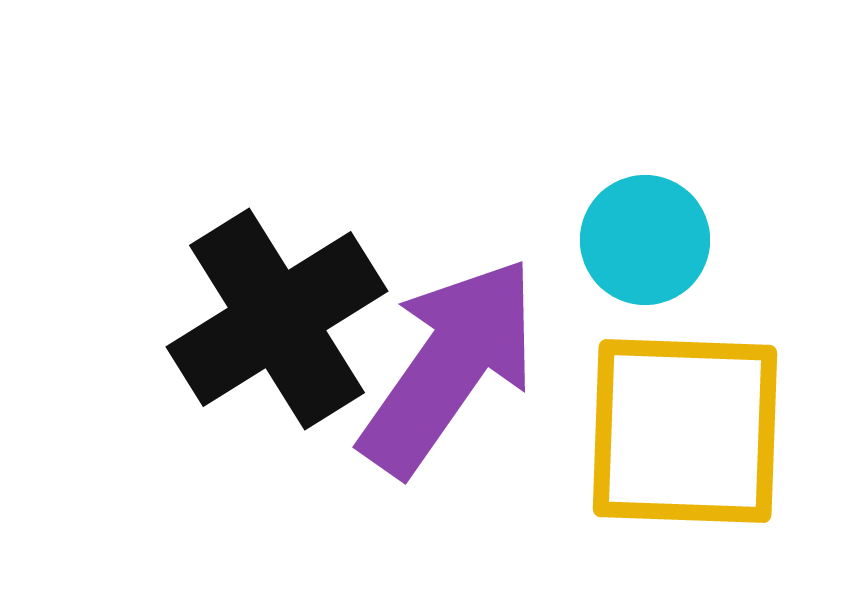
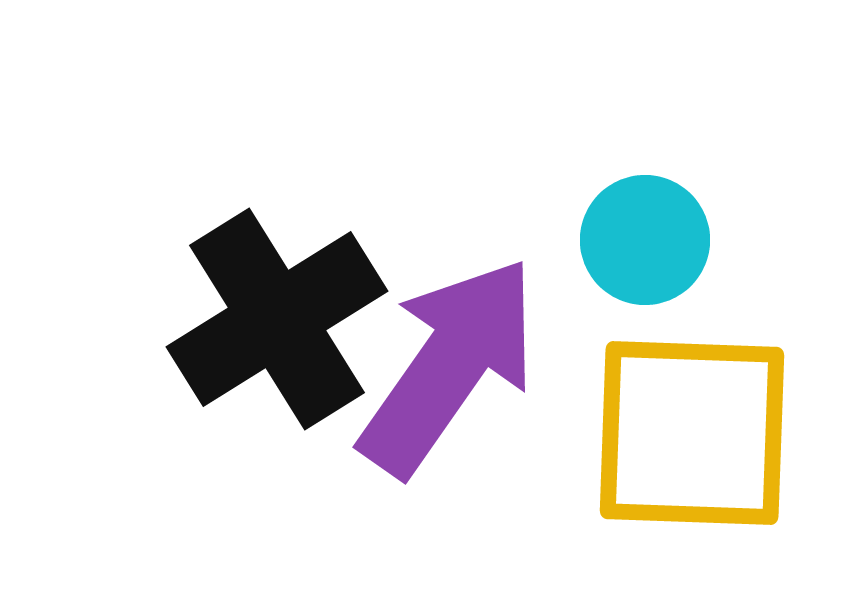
yellow square: moved 7 px right, 2 px down
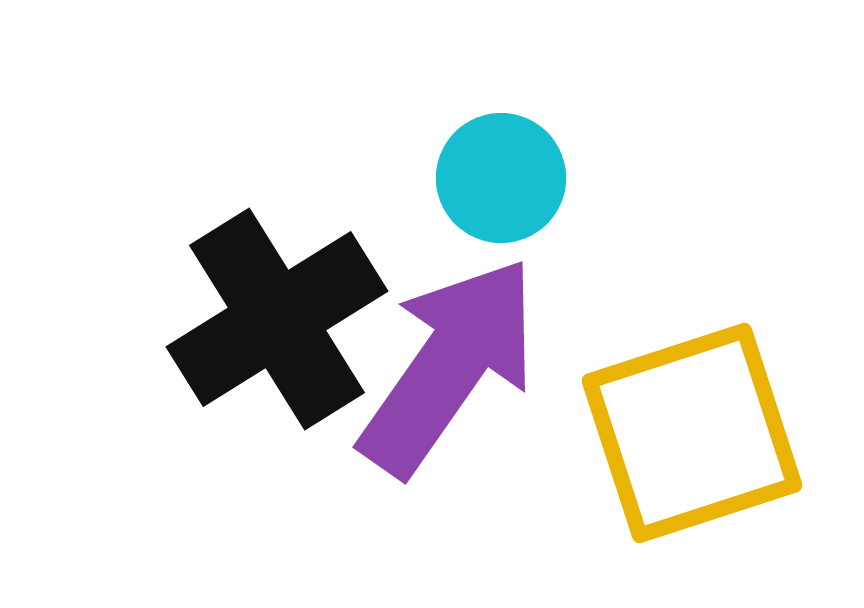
cyan circle: moved 144 px left, 62 px up
yellow square: rotated 20 degrees counterclockwise
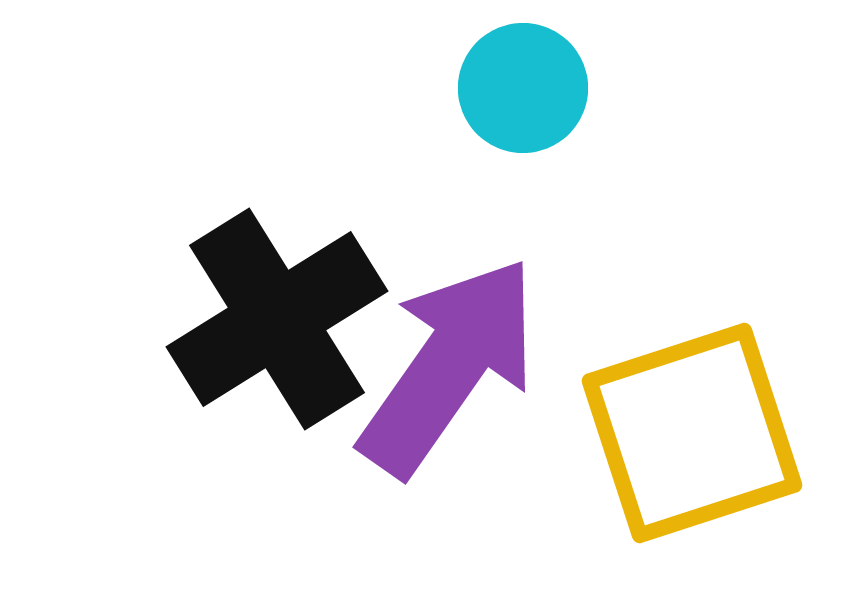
cyan circle: moved 22 px right, 90 px up
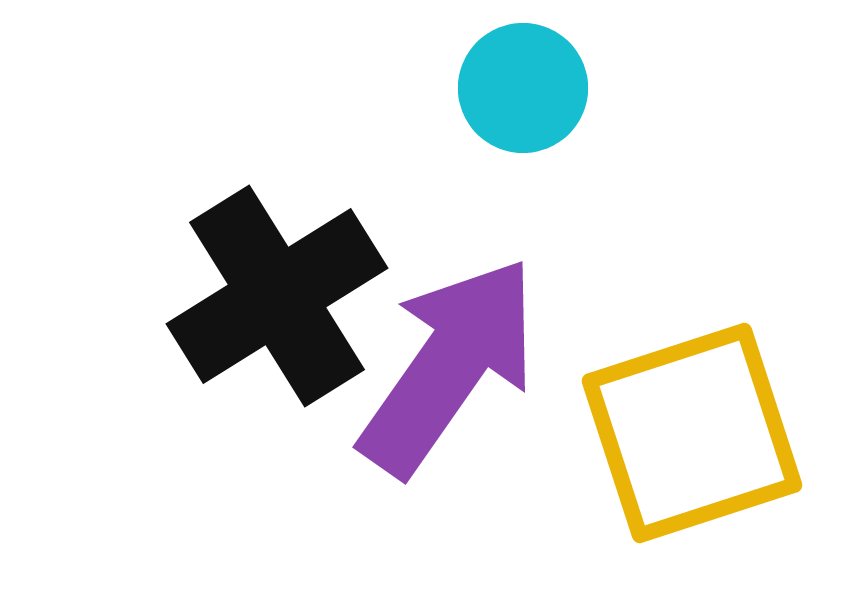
black cross: moved 23 px up
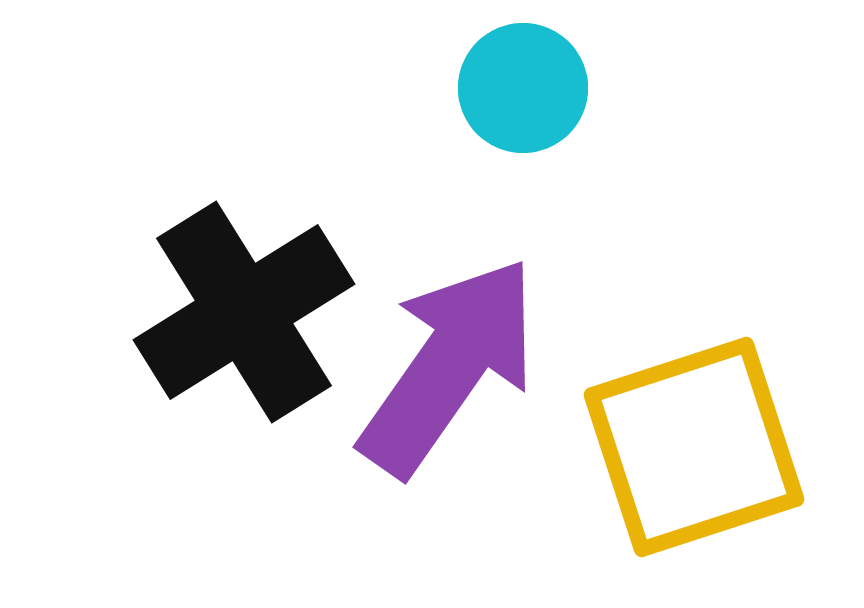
black cross: moved 33 px left, 16 px down
yellow square: moved 2 px right, 14 px down
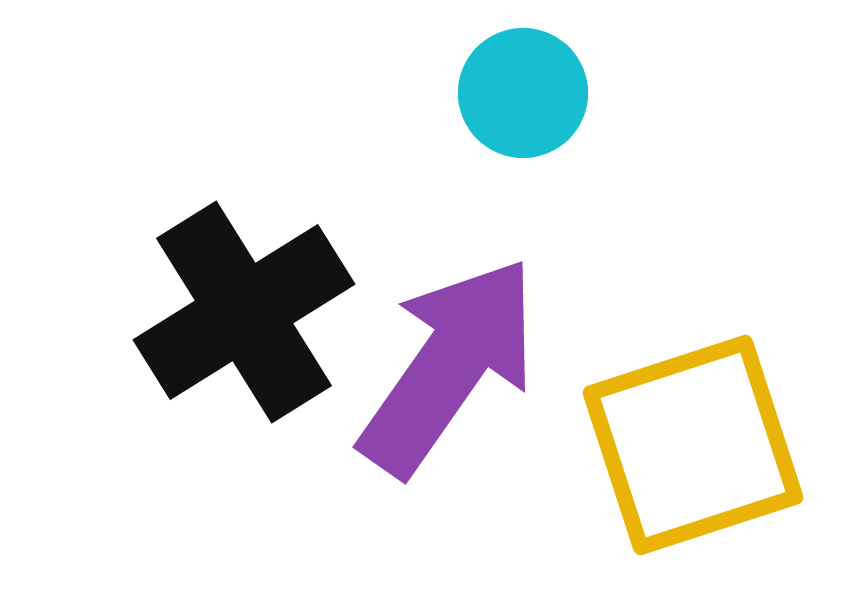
cyan circle: moved 5 px down
yellow square: moved 1 px left, 2 px up
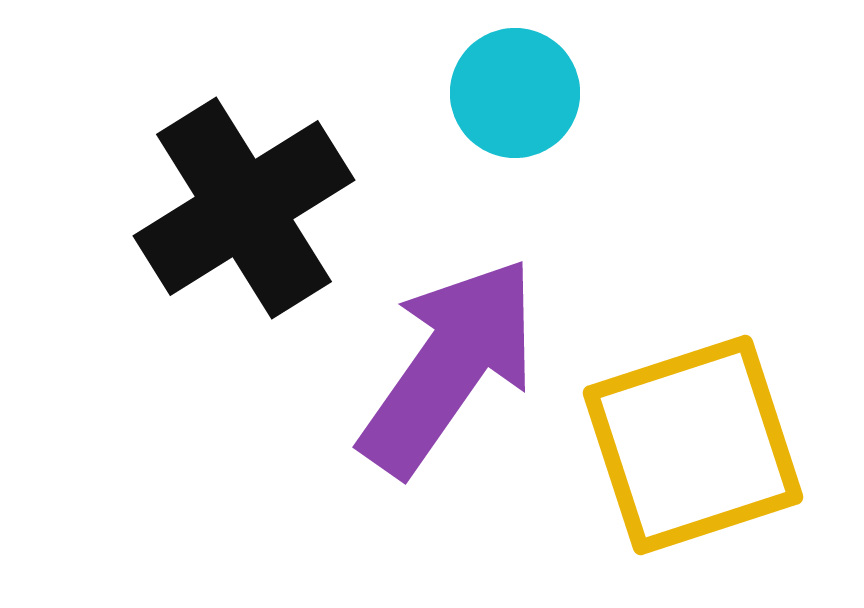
cyan circle: moved 8 px left
black cross: moved 104 px up
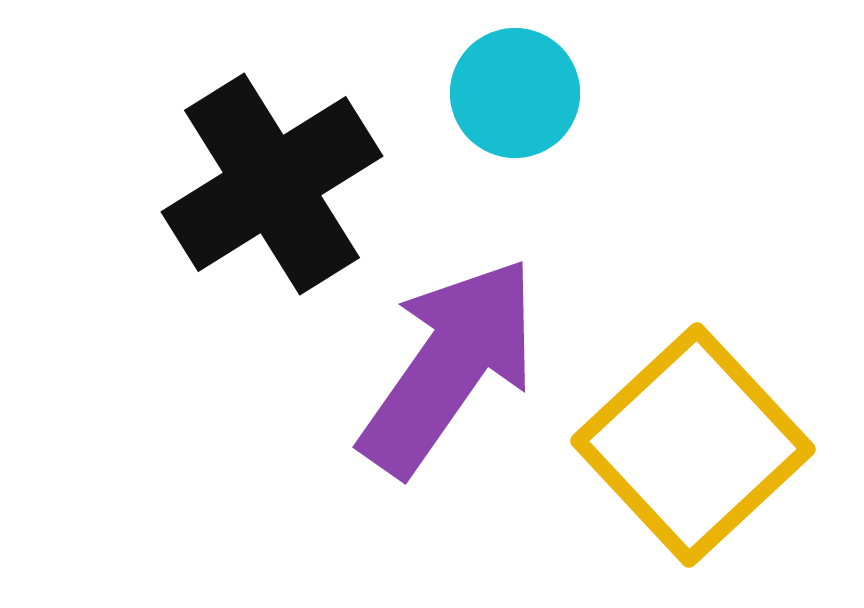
black cross: moved 28 px right, 24 px up
yellow square: rotated 25 degrees counterclockwise
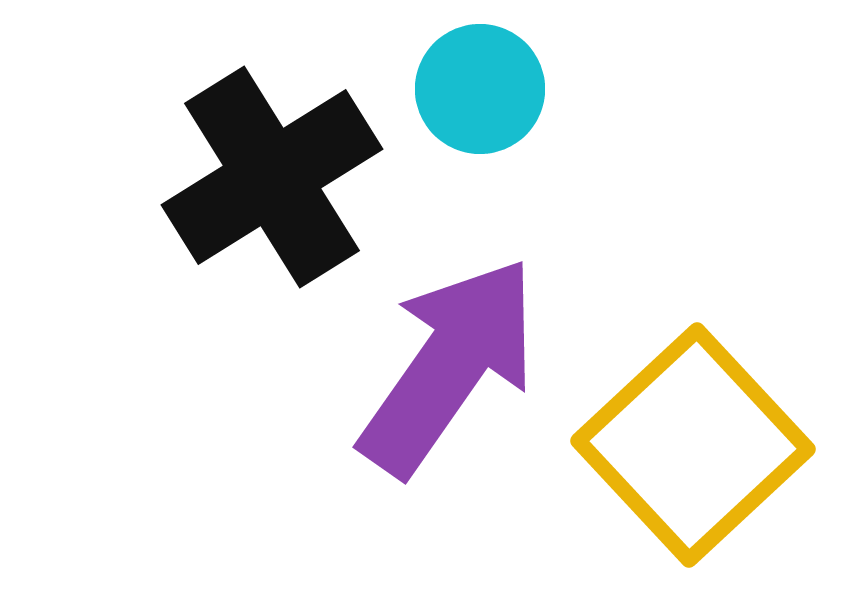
cyan circle: moved 35 px left, 4 px up
black cross: moved 7 px up
